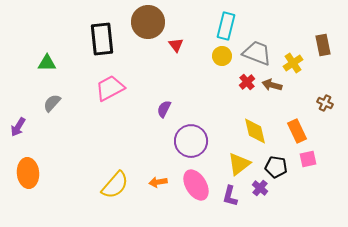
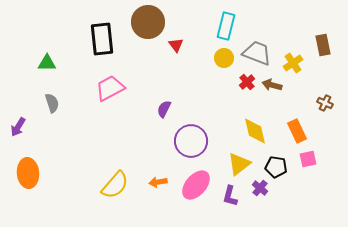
yellow circle: moved 2 px right, 2 px down
gray semicircle: rotated 120 degrees clockwise
pink ellipse: rotated 72 degrees clockwise
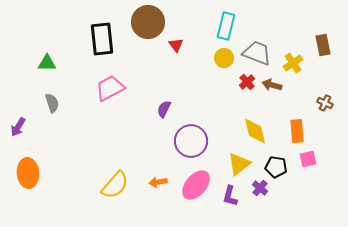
orange rectangle: rotated 20 degrees clockwise
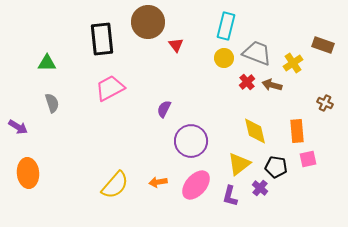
brown rectangle: rotated 60 degrees counterclockwise
purple arrow: rotated 90 degrees counterclockwise
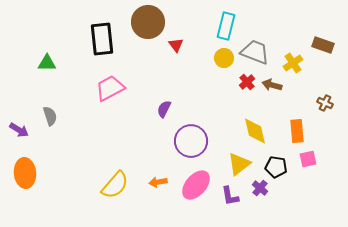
gray trapezoid: moved 2 px left, 1 px up
gray semicircle: moved 2 px left, 13 px down
purple arrow: moved 1 px right, 3 px down
orange ellipse: moved 3 px left
purple L-shape: rotated 25 degrees counterclockwise
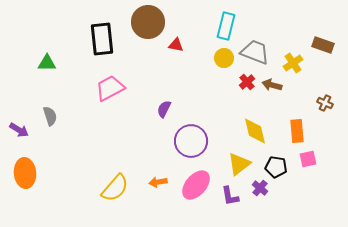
red triangle: rotated 42 degrees counterclockwise
yellow semicircle: moved 3 px down
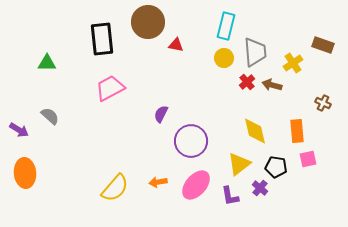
gray trapezoid: rotated 64 degrees clockwise
brown cross: moved 2 px left
purple semicircle: moved 3 px left, 5 px down
gray semicircle: rotated 30 degrees counterclockwise
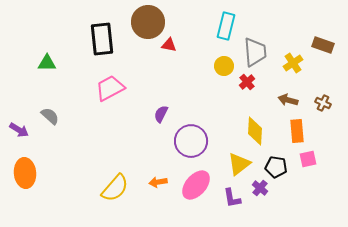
red triangle: moved 7 px left
yellow circle: moved 8 px down
brown arrow: moved 16 px right, 15 px down
yellow diamond: rotated 16 degrees clockwise
purple L-shape: moved 2 px right, 2 px down
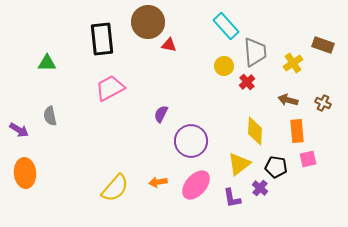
cyan rectangle: rotated 56 degrees counterclockwise
gray semicircle: rotated 144 degrees counterclockwise
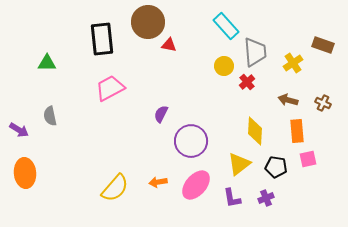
purple cross: moved 6 px right, 10 px down; rotated 28 degrees clockwise
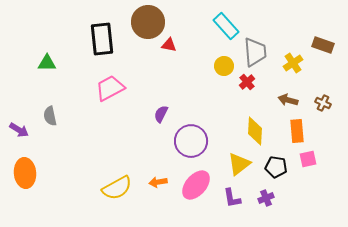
yellow semicircle: moved 2 px right; rotated 20 degrees clockwise
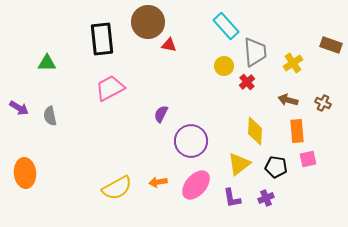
brown rectangle: moved 8 px right
purple arrow: moved 22 px up
